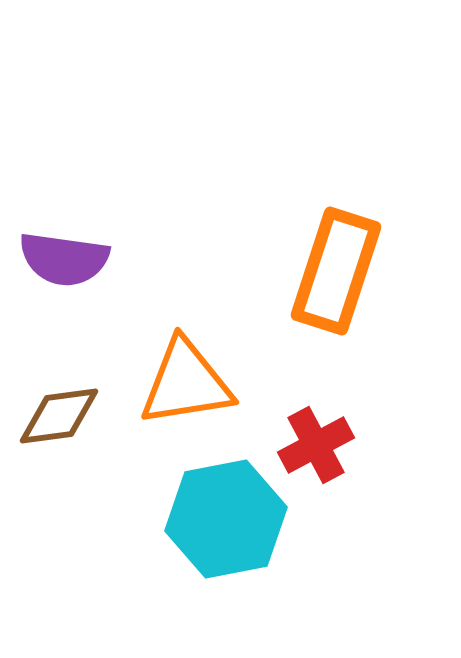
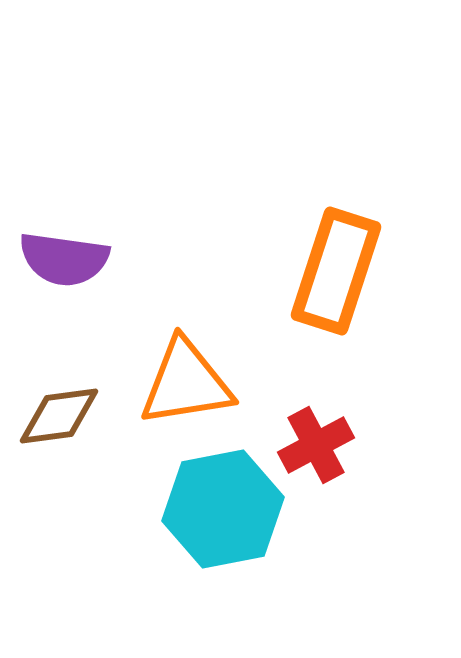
cyan hexagon: moved 3 px left, 10 px up
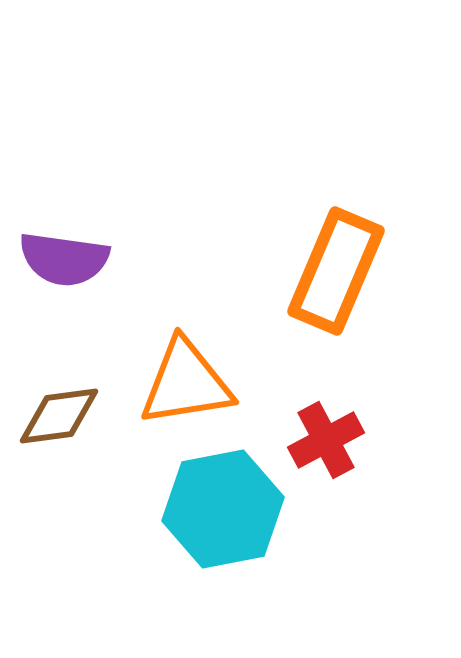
orange rectangle: rotated 5 degrees clockwise
red cross: moved 10 px right, 5 px up
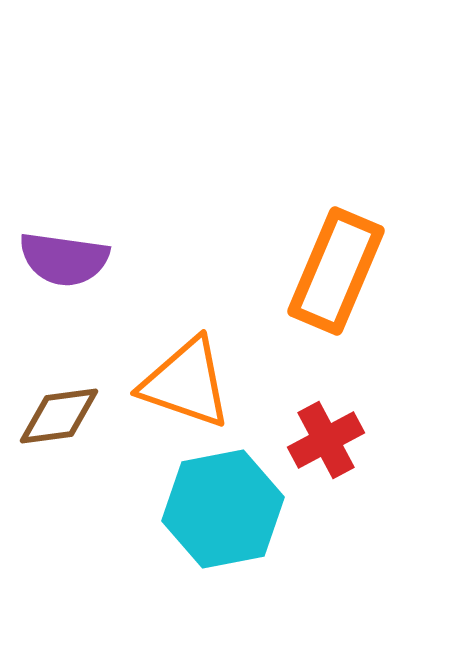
orange triangle: rotated 28 degrees clockwise
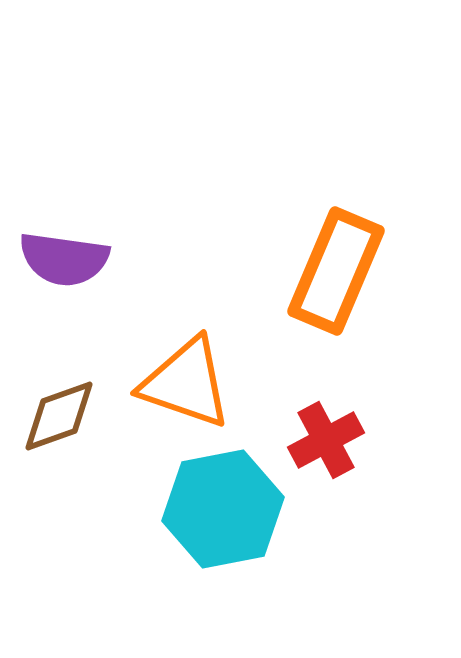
brown diamond: rotated 12 degrees counterclockwise
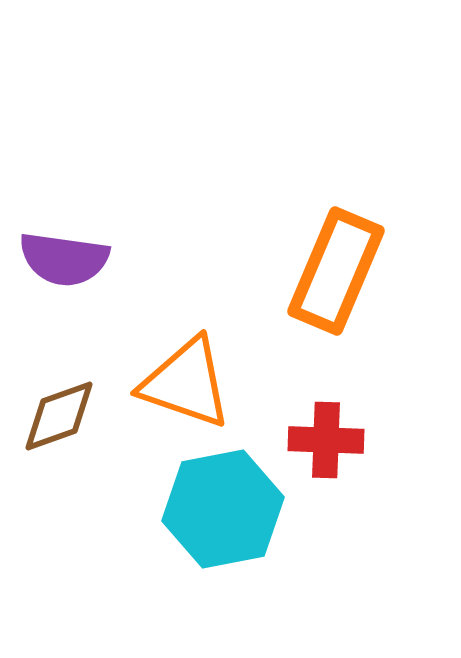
red cross: rotated 30 degrees clockwise
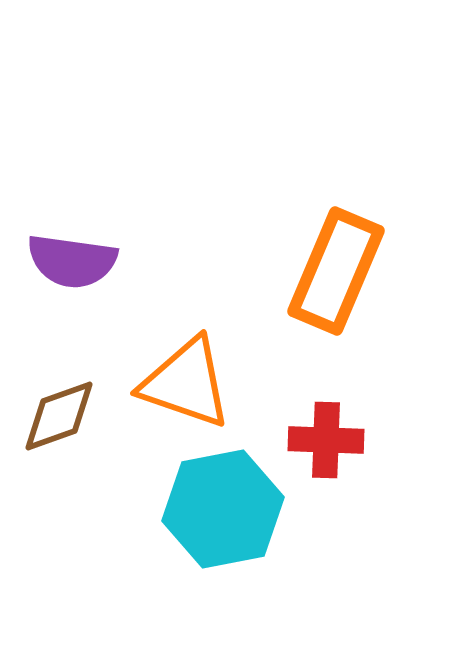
purple semicircle: moved 8 px right, 2 px down
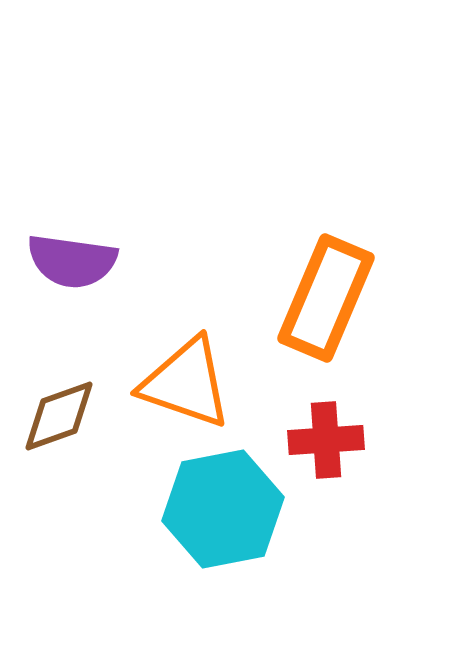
orange rectangle: moved 10 px left, 27 px down
red cross: rotated 6 degrees counterclockwise
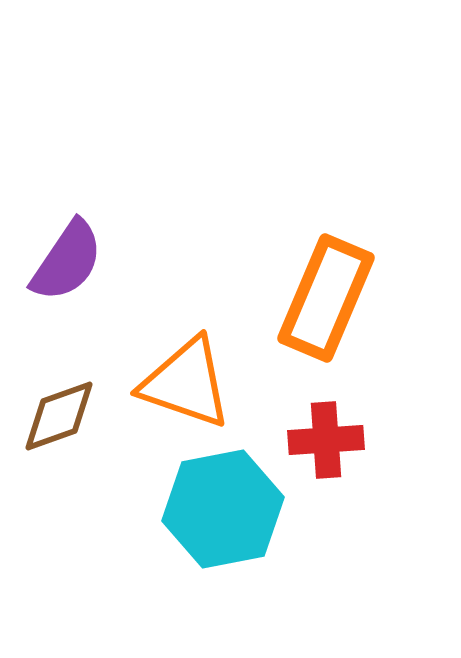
purple semicircle: moved 5 px left; rotated 64 degrees counterclockwise
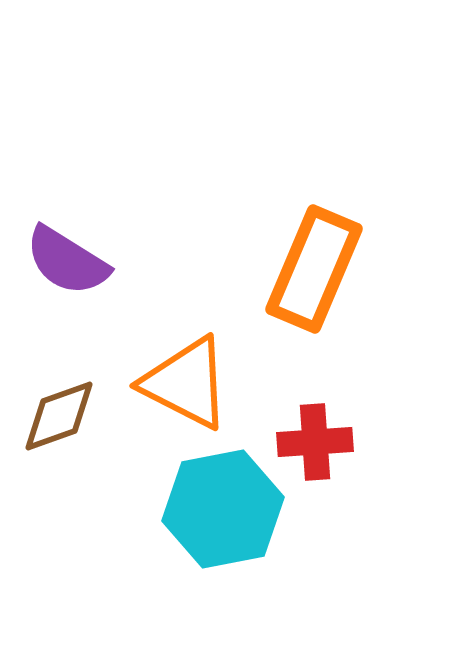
purple semicircle: rotated 88 degrees clockwise
orange rectangle: moved 12 px left, 29 px up
orange triangle: rotated 8 degrees clockwise
red cross: moved 11 px left, 2 px down
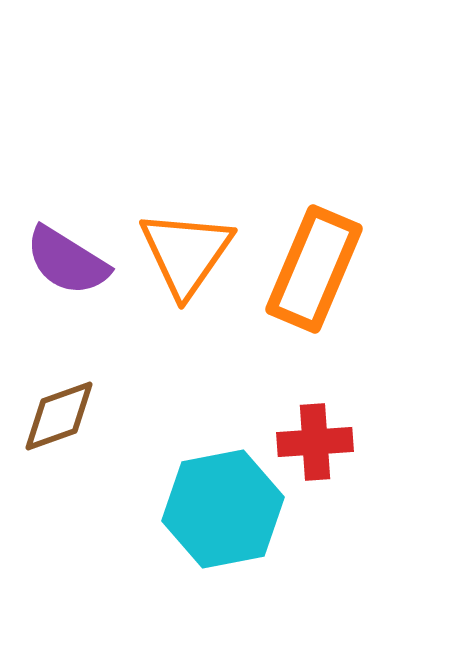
orange triangle: moved 130 px up; rotated 38 degrees clockwise
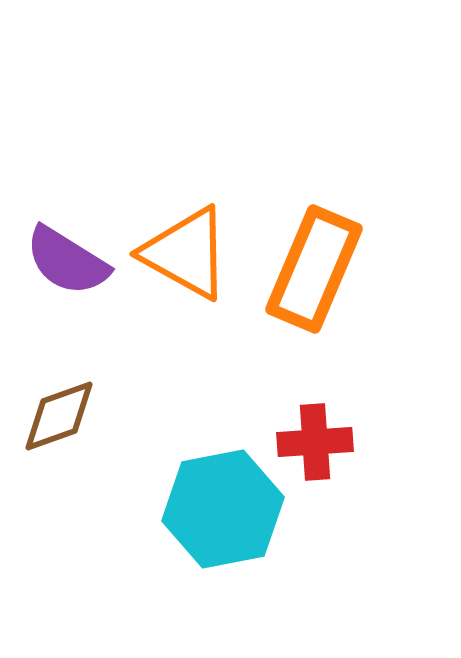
orange triangle: rotated 36 degrees counterclockwise
